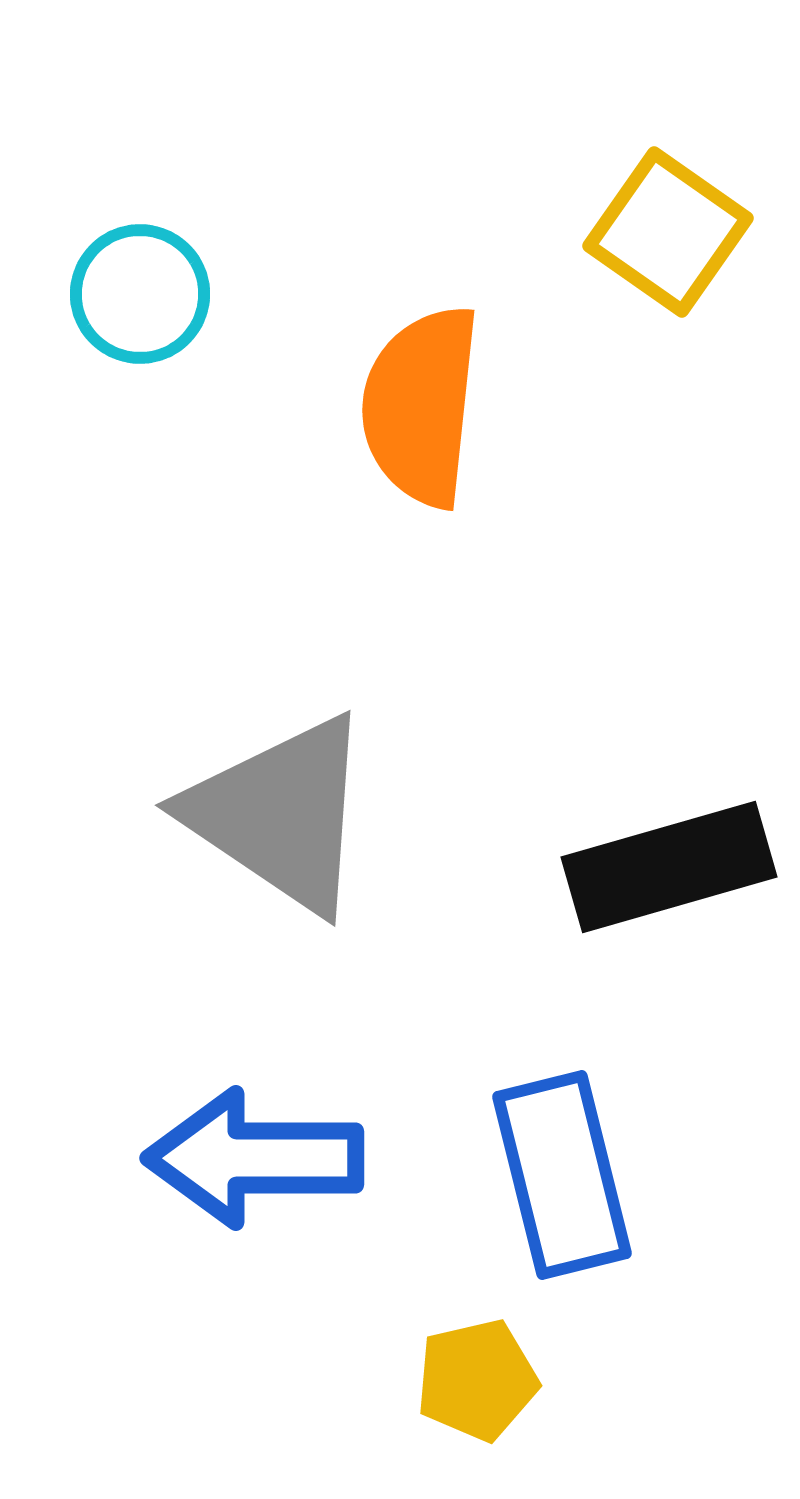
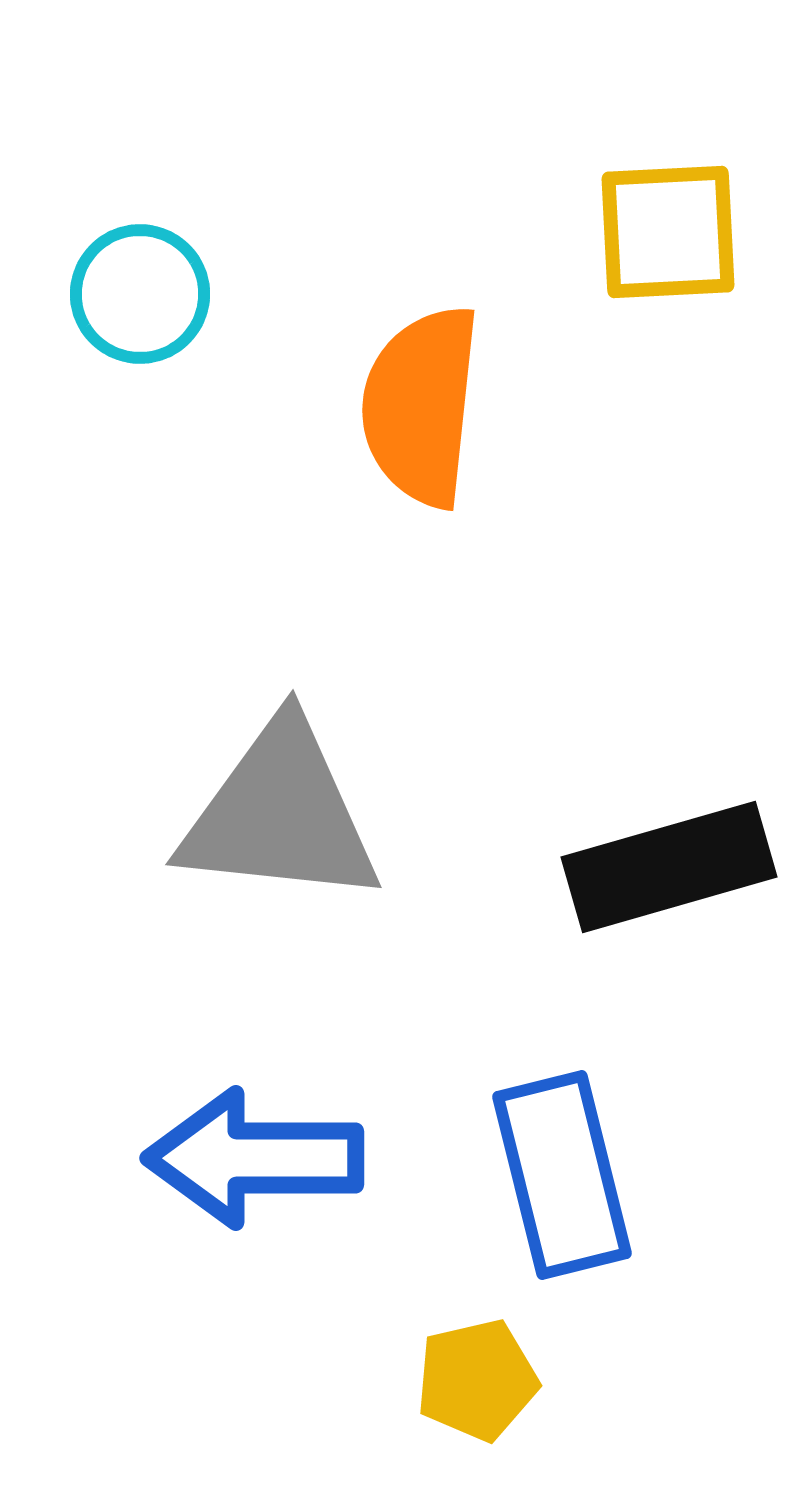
yellow square: rotated 38 degrees counterclockwise
gray triangle: rotated 28 degrees counterclockwise
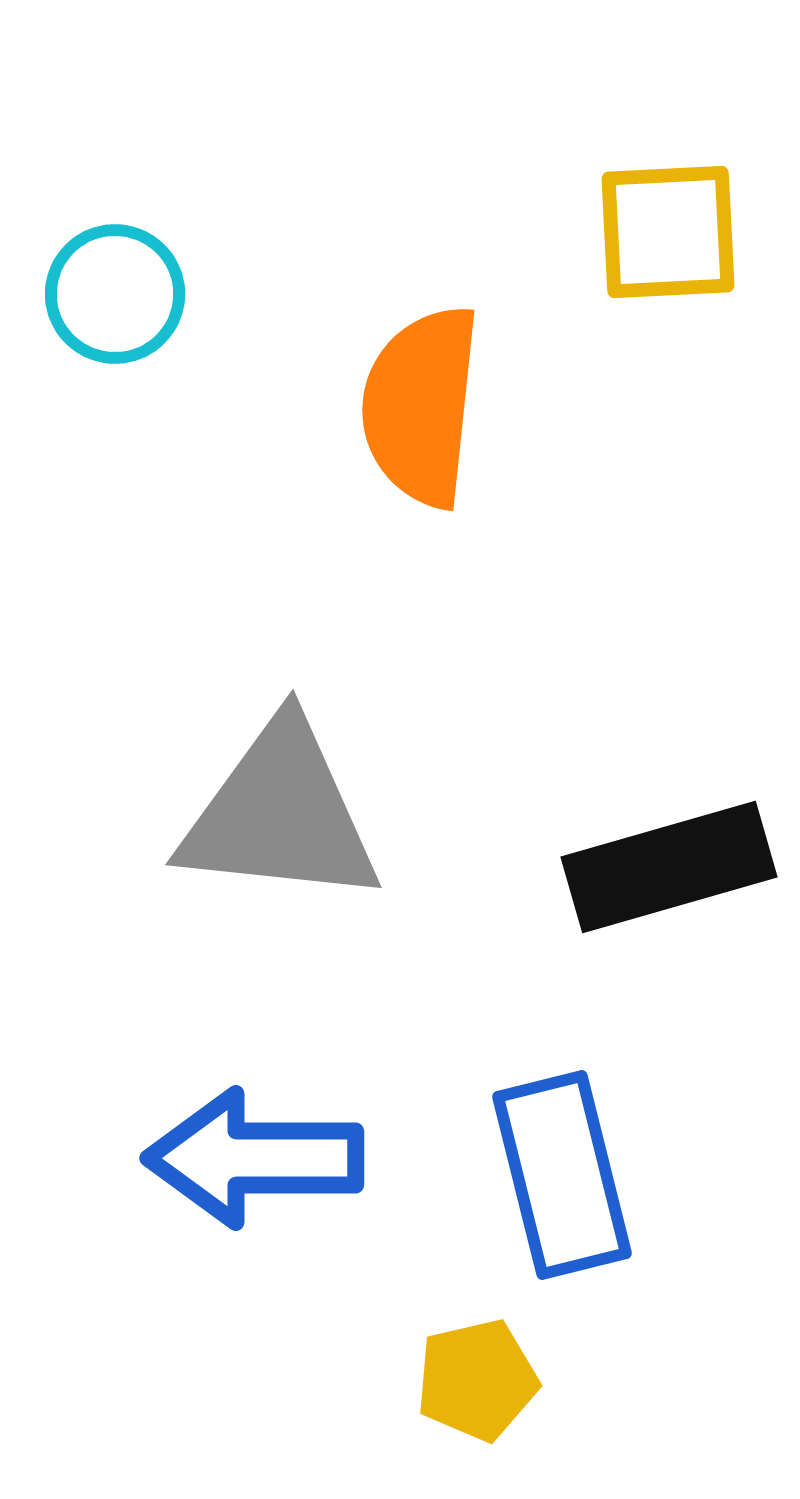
cyan circle: moved 25 px left
